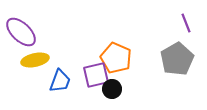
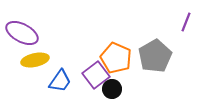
purple line: moved 1 px up; rotated 42 degrees clockwise
purple ellipse: moved 1 px right, 1 px down; rotated 16 degrees counterclockwise
gray pentagon: moved 22 px left, 3 px up
purple square: rotated 24 degrees counterclockwise
blue trapezoid: rotated 15 degrees clockwise
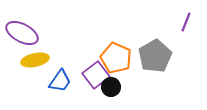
black circle: moved 1 px left, 2 px up
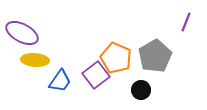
yellow ellipse: rotated 16 degrees clockwise
black circle: moved 30 px right, 3 px down
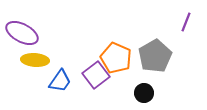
black circle: moved 3 px right, 3 px down
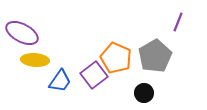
purple line: moved 8 px left
purple square: moved 2 px left
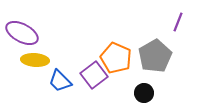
blue trapezoid: rotated 100 degrees clockwise
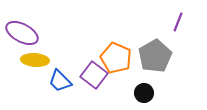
purple square: rotated 16 degrees counterclockwise
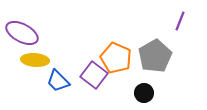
purple line: moved 2 px right, 1 px up
blue trapezoid: moved 2 px left
